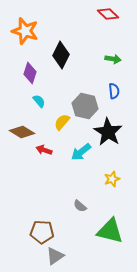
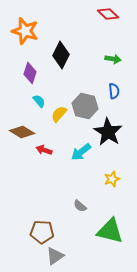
yellow semicircle: moved 3 px left, 8 px up
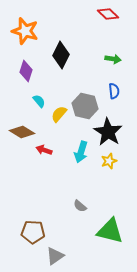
purple diamond: moved 4 px left, 2 px up
cyan arrow: rotated 35 degrees counterclockwise
yellow star: moved 3 px left, 18 px up
brown pentagon: moved 9 px left
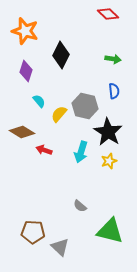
gray triangle: moved 5 px right, 9 px up; rotated 42 degrees counterclockwise
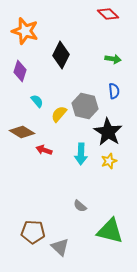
purple diamond: moved 6 px left
cyan semicircle: moved 2 px left
cyan arrow: moved 2 px down; rotated 15 degrees counterclockwise
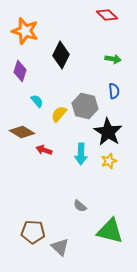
red diamond: moved 1 px left, 1 px down
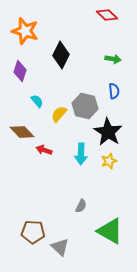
brown diamond: rotated 15 degrees clockwise
gray semicircle: moved 1 px right; rotated 104 degrees counterclockwise
green triangle: rotated 16 degrees clockwise
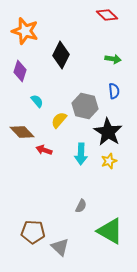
yellow semicircle: moved 6 px down
